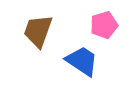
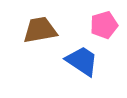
brown trapezoid: moved 2 px right, 1 px up; rotated 60 degrees clockwise
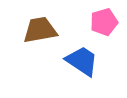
pink pentagon: moved 3 px up
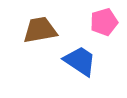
blue trapezoid: moved 2 px left
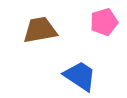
blue trapezoid: moved 15 px down
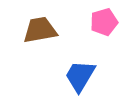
blue trapezoid: rotated 93 degrees counterclockwise
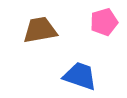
blue trapezoid: rotated 78 degrees clockwise
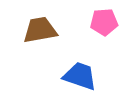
pink pentagon: rotated 12 degrees clockwise
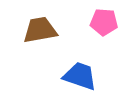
pink pentagon: rotated 8 degrees clockwise
